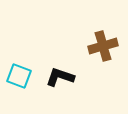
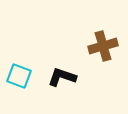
black L-shape: moved 2 px right
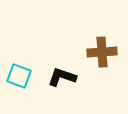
brown cross: moved 1 px left, 6 px down; rotated 12 degrees clockwise
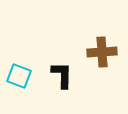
black L-shape: moved 2 px up; rotated 72 degrees clockwise
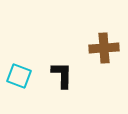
brown cross: moved 2 px right, 4 px up
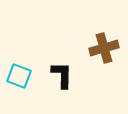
brown cross: rotated 12 degrees counterclockwise
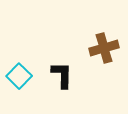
cyan square: rotated 25 degrees clockwise
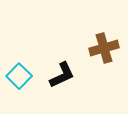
black L-shape: rotated 64 degrees clockwise
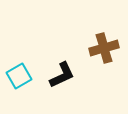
cyan square: rotated 15 degrees clockwise
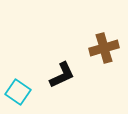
cyan square: moved 1 px left, 16 px down; rotated 25 degrees counterclockwise
